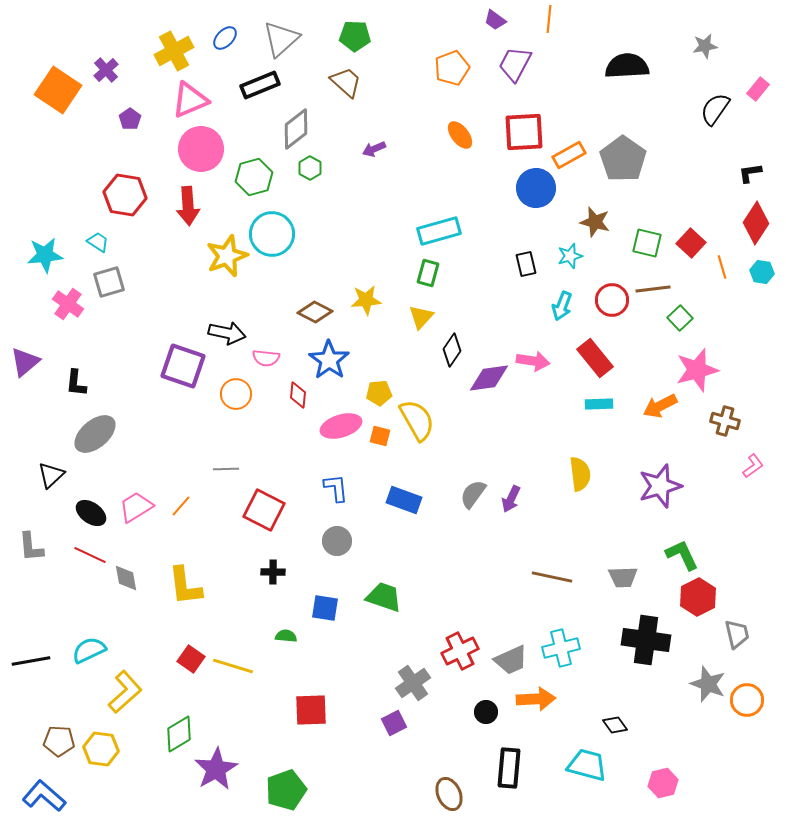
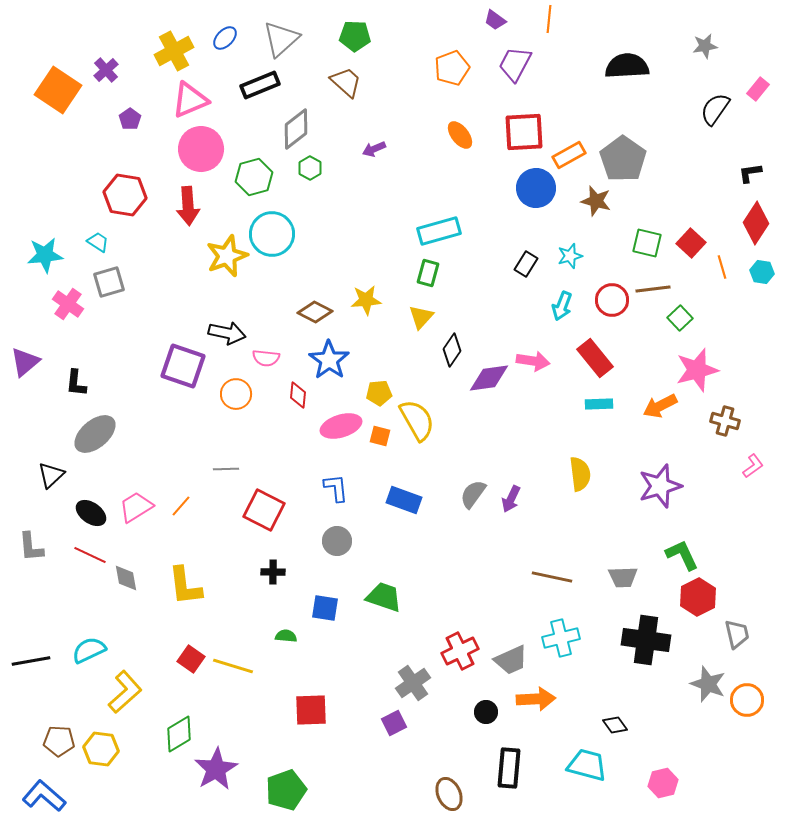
brown star at (595, 222): moved 1 px right, 21 px up
black rectangle at (526, 264): rotated 45 degrees clockwise
cyan cross at (561, 648): moved 10 px up
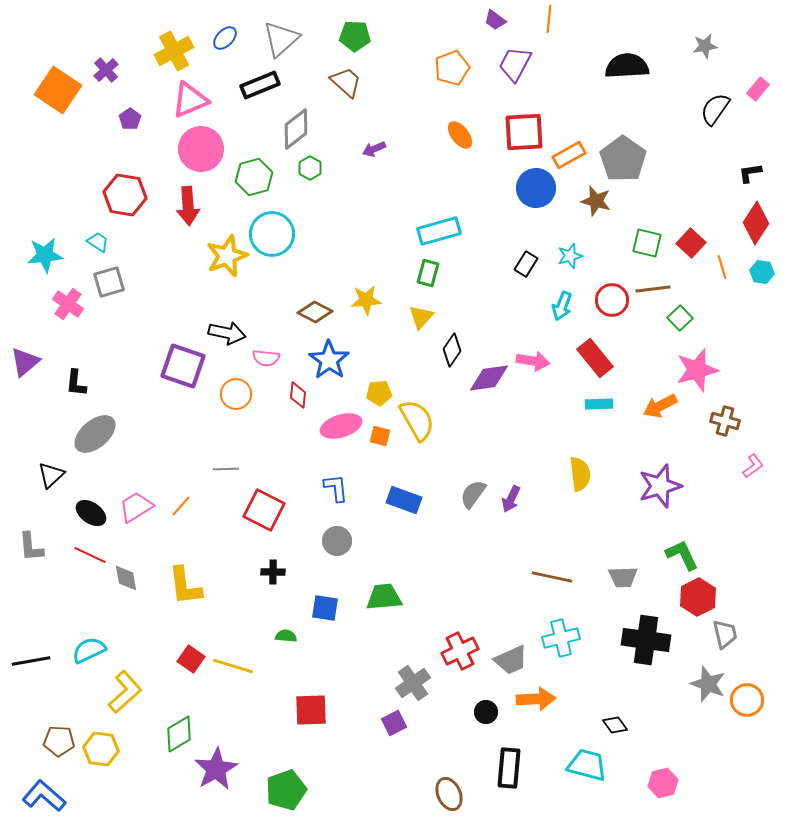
green trapezoid at (384, 597): rotated 24 degrees counterclockwise
gray trapezoid at (737, 634): moved 12 px left
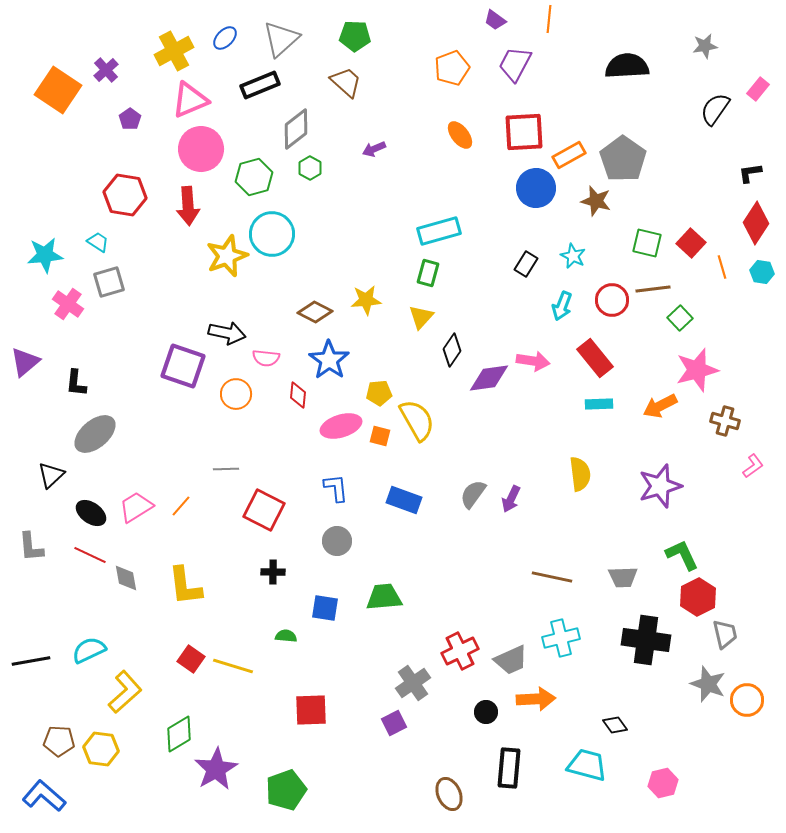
cyan star at (570, 256): moved 3 px right; rotated 30 degrees counterclockwise
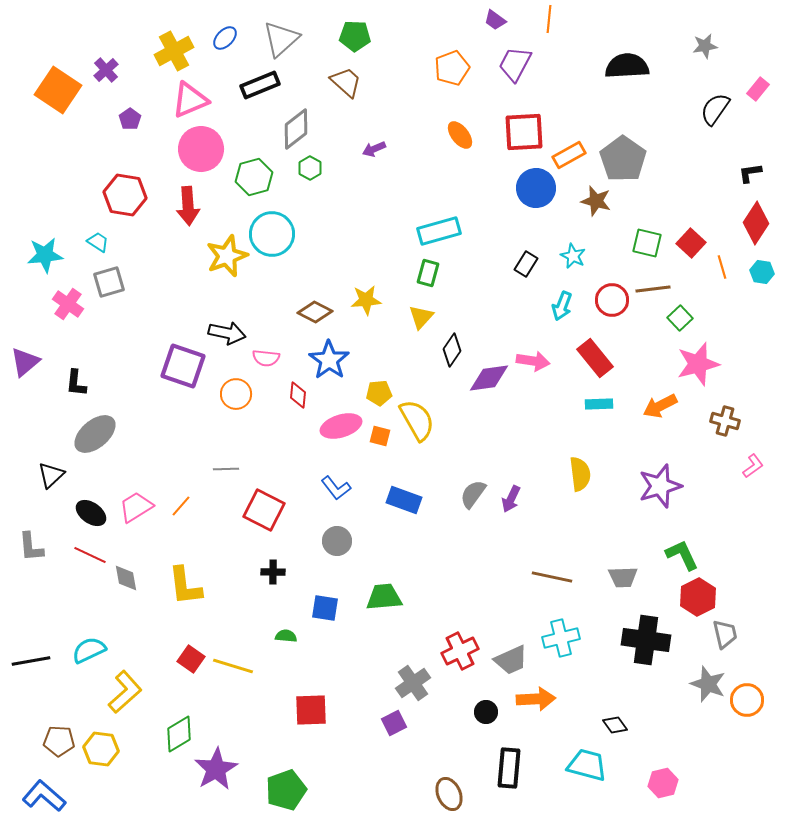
pink star at (697, 370): moved 1 px right, 6 px up
blue L-shape at (336, 488): rotated 148 degrees clockwise
